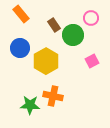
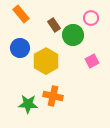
green star: moved 2 px left, 1 px up
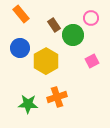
orange cross: moved 4 px right, 1 px down; rotated 30 degrees counterclockwise
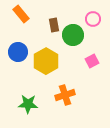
pink circle: moved 2 px right, 1 px down
brown rectangle: rotated 24 degrees clockwise
blue circle: moved 2 px left, 4 px down
orange cross: moved 8 px right, 2 px up
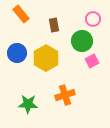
green circle: moved 9 px right, 6 px down
blue circle: moved 1 px left, 1 px down
yellow hexagon: moved 3 px up
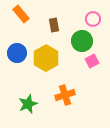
green star: rotated 24 degrees counterclockwise
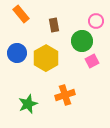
pink circle: moved 3 px right, 2 px down
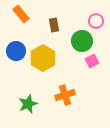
blue circle: moved 1 px left, 2 px up
yellow hexagon: moved 3 px left
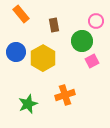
blue circle: moved 1 px down
